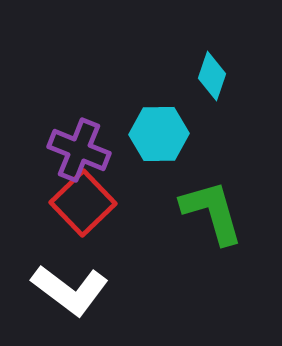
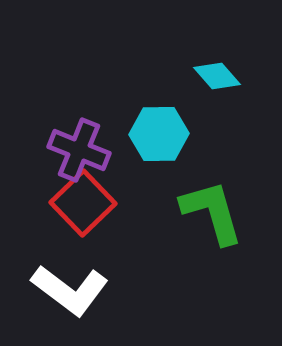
cyan diamond: moved 5 px right; rotated 60 degrees counterclockwise
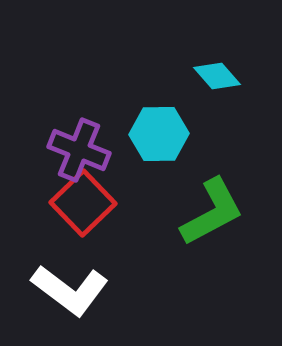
green L-shape: rotated 78 degrees clockwise
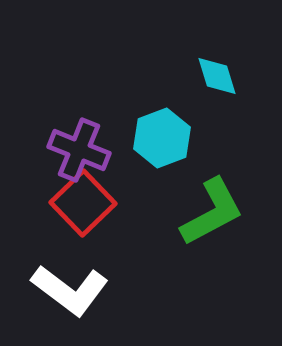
cyan diamond: rotated 24 degrees clockwise
cyan hexagon: moved 3 px right, 4 px down; rotated 20 degrees counterclockwise
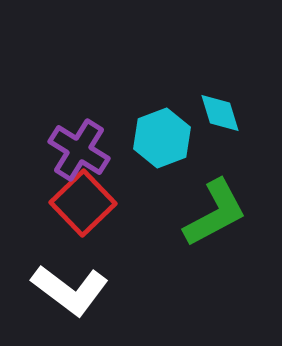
cyan diamond: moved 3 px right, 37 px down
purple cross: rotated 10 degrees clockwise
green L-shape: moved 3 px right, 1 px down
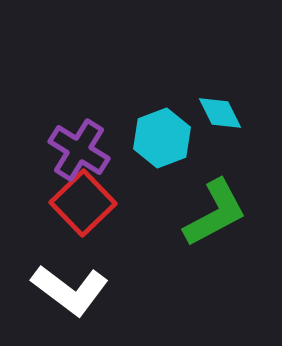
cyan diamond: rotated 9 degrees counterclockwise
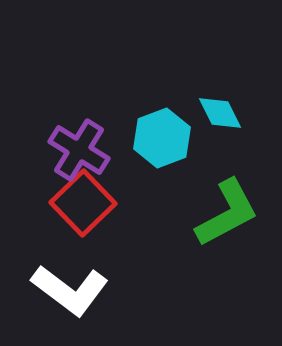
green L-shape: moved 12 px right
